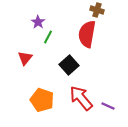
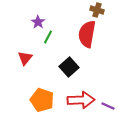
black square: moved 2 px down
red arrow: moved 2 px down; rotated 128 degrees clockwise
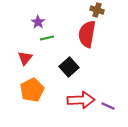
green line: moved 1 px left, 1 px down; rotated 48 degrees clockwise
orange pentagon: moved 10 px left, 10 px up; rotated 25 degrees clockwise
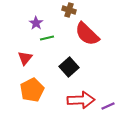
brown cross: moved 28 px left
purple star: moved 2 px left, 1 px down
red semicircle: rotated 56 degrees counterclockwise
purple line: rotated 48 degrees counterclockwise
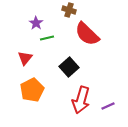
red arrow: rotated 108 degrees clockwise
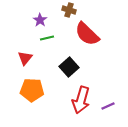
purple star: moved 4 px right, 3 px up
orange pentagon: rotated 30 degrees clockwise
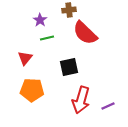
brown cross: rotated 24 degrees counterclockwise
red semicircle: moved 2 px left, 1 px up
black square: rotated 30 degrees clockwise
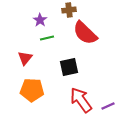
red arrow: rotated 128 degrees clockwise
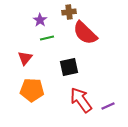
brown cross: moved 2 px down
